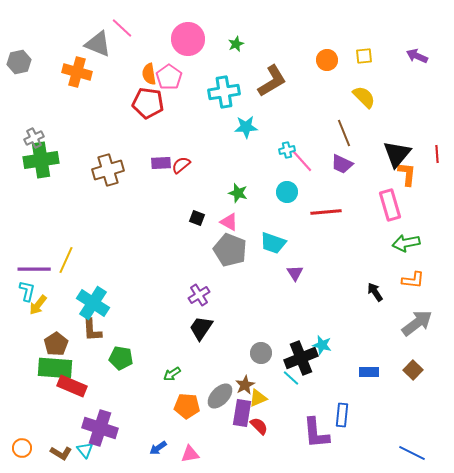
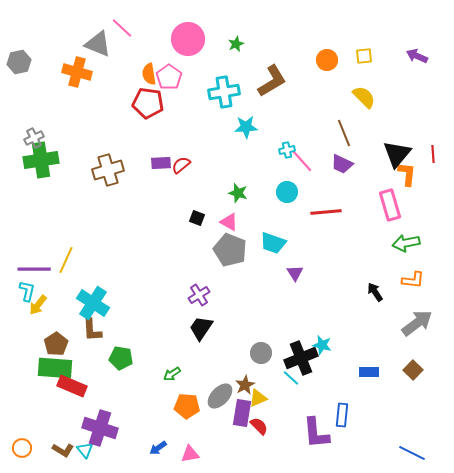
red line at (437, 154): moved 4 px left
brown L-shape at (61, 453): moved 2 px right, 3 px up
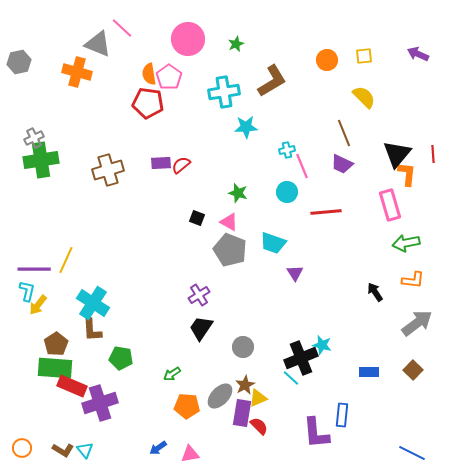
purple arrow at (417, 56): moved 1 px right, 2 px up
pink line at (302, 161): moved 5 px down; rotated 20 degrees clockwise
gray circle at (261, 353): moved 18 px left, 6 px up
purple cross at (100, 428): moved 25 px up; rotated 36 degrees counterclockwise
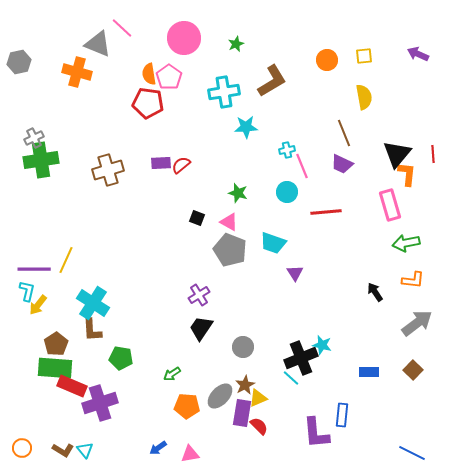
pink circle at (188, 39): moved 4 px left, 1 px up
yellow semicircle at (364, 97): rotated 35 degrees clockwise
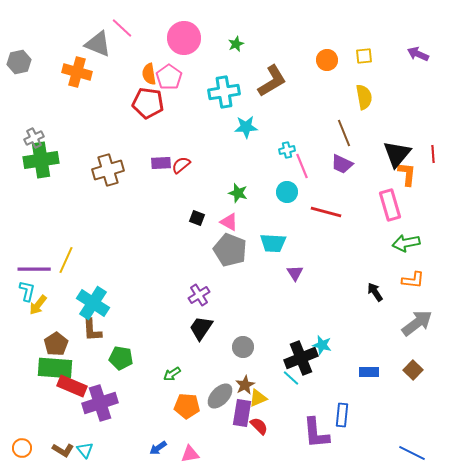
red line at (326, 212): rotated 20 degrees clockwise
cyan trapezoid at (273, 243): rotated 16 degrees counterclockwise
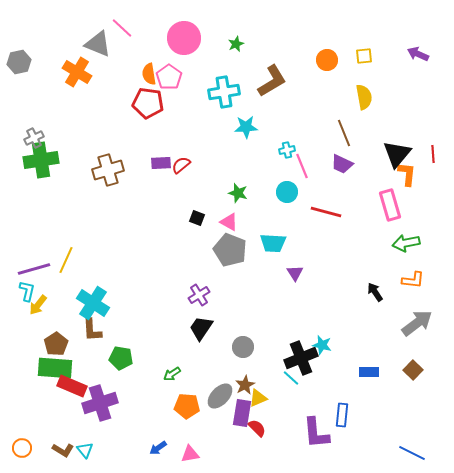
orange cross at (77, 72): rotated 16 degrees clockwise
purple line at (34, 269): rotated 16 degrees counterclockwise
red semicircle at (259, 426): moved 2 px left, 2 px down
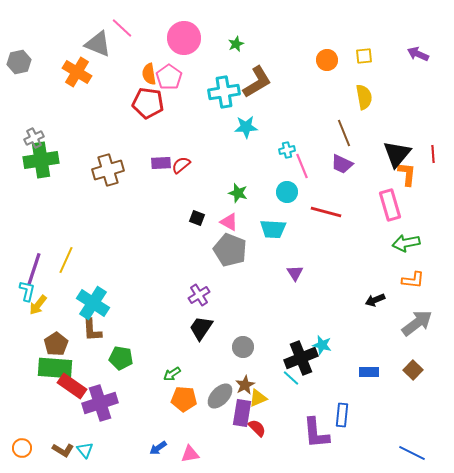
brown L-shape at (272, 81): moved 15 px left, 1 px down
cyan trapezoid at (273, 243): moved 14 px up
purple line at (34, 269): rotated 56 degrees counterclockwise
black arrow at (375, 292): moved 8 px down; rotated 78 degrees counterclockwise
red rectangle at (72, 386): rotated 12 degrees clockwise
orange pentagon at (187, 406): moved 3 px left, 7 px up
